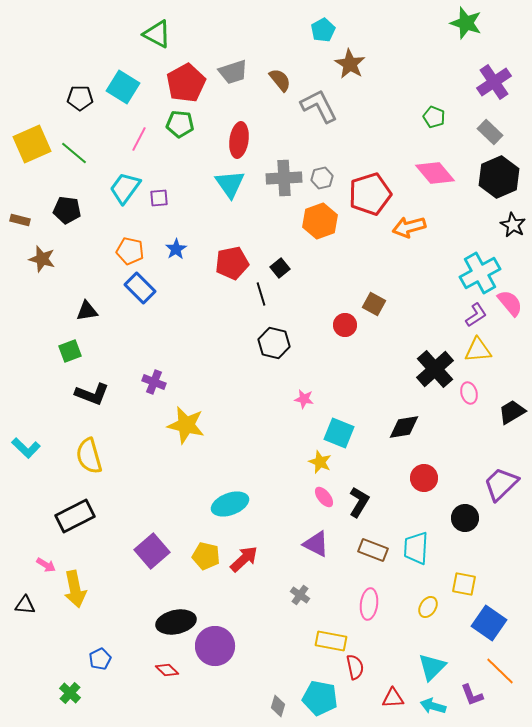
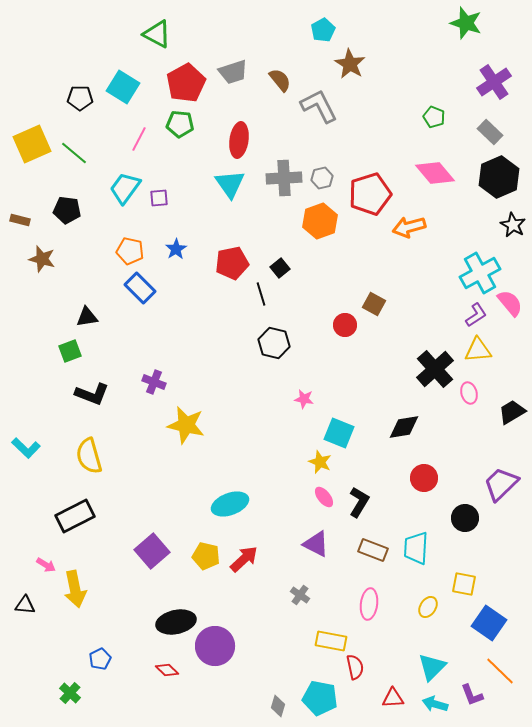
black triangle at (87, 311): moved 6 px down
cyan arrow at (433, 706): moved 2 px right, 2 px up
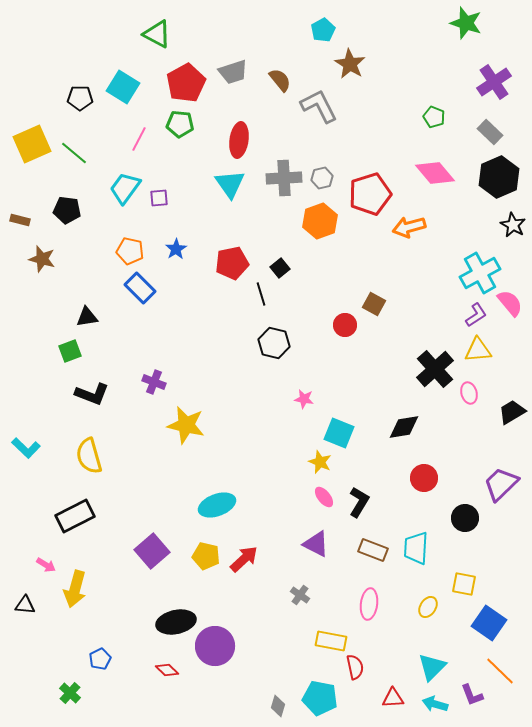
cyan ellipse at (230, 504): moved 13 px left, 1 px down
yellow arrow at (75, 589): rotated 27 degrees clockwise
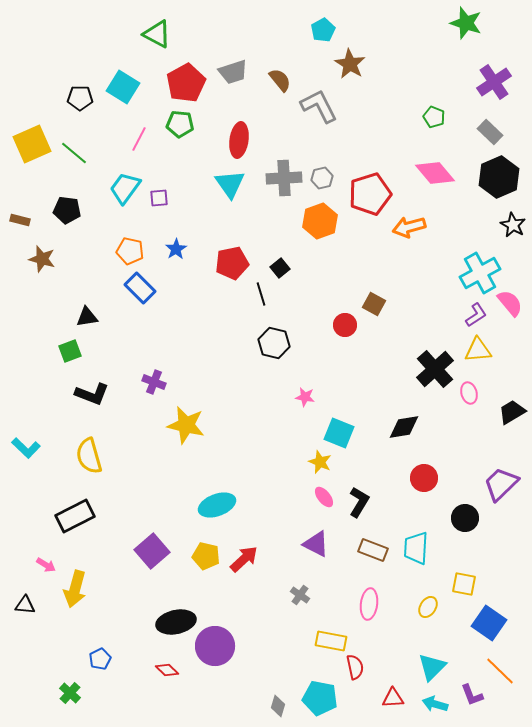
pink star at (304, 399): moved 1 px right, 2 px up
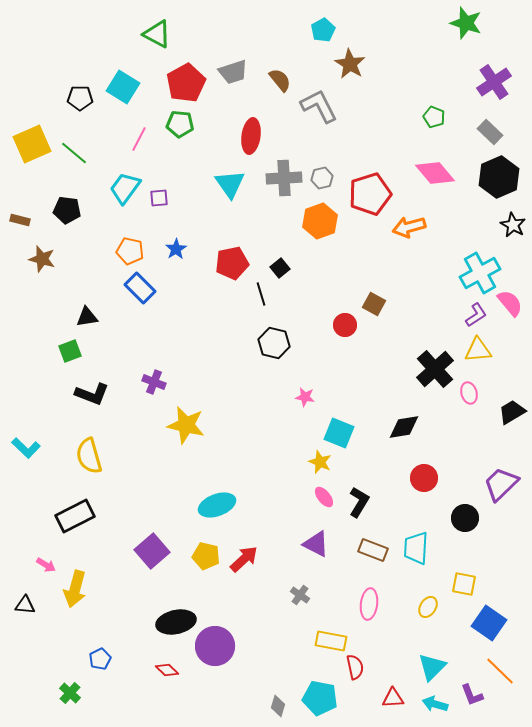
red ellipse at (239, 140): moved 12 px right, 4 px up
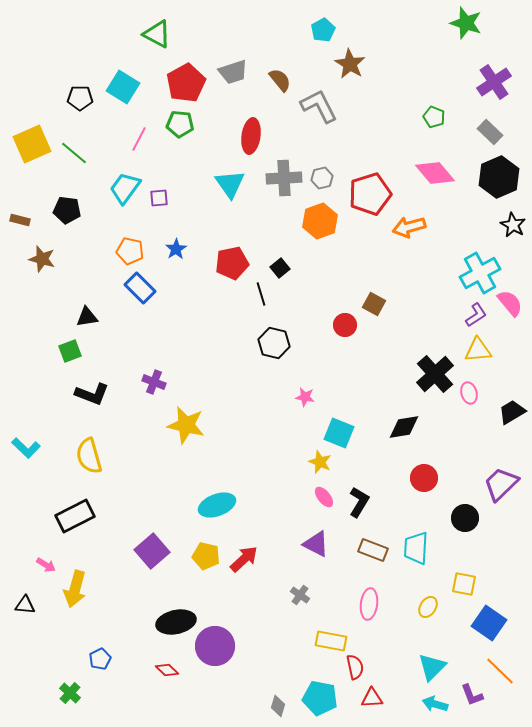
black cross at (435, 369): moved 5 px down
red triangle at (393, 698): moved 21 px left
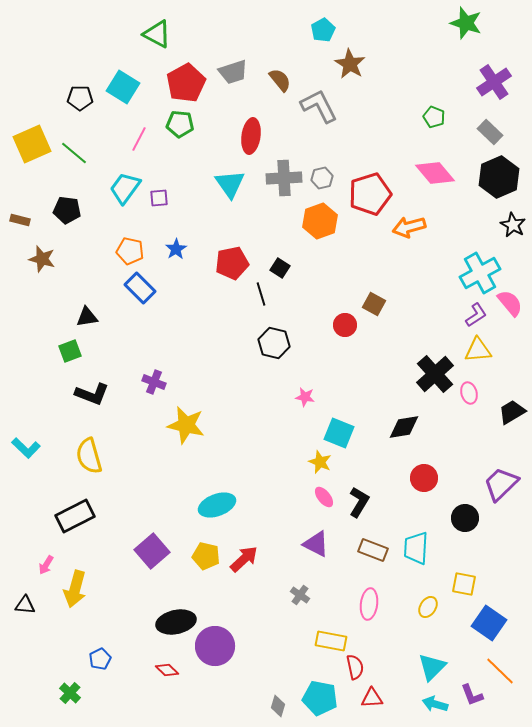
black square at (280, 268): rotated 18 degrees counterclockwise
pink arrow at (46, 565): rotated 90 degrees clockwise
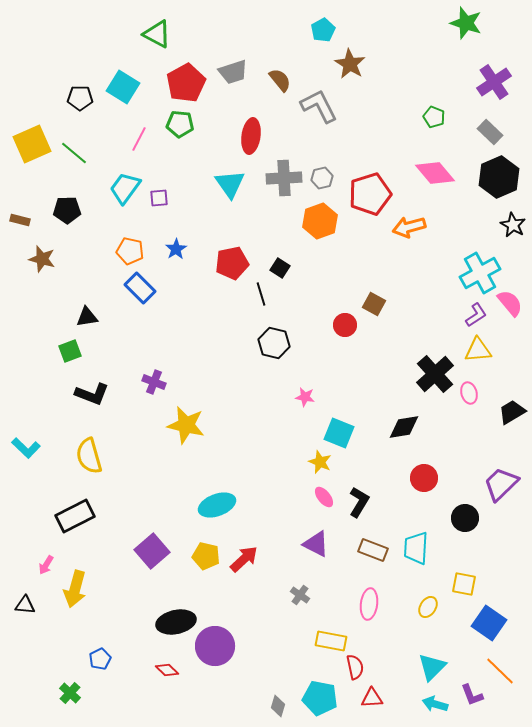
black pentagon at (67, 210): rotated 8 degrees counterclockwise
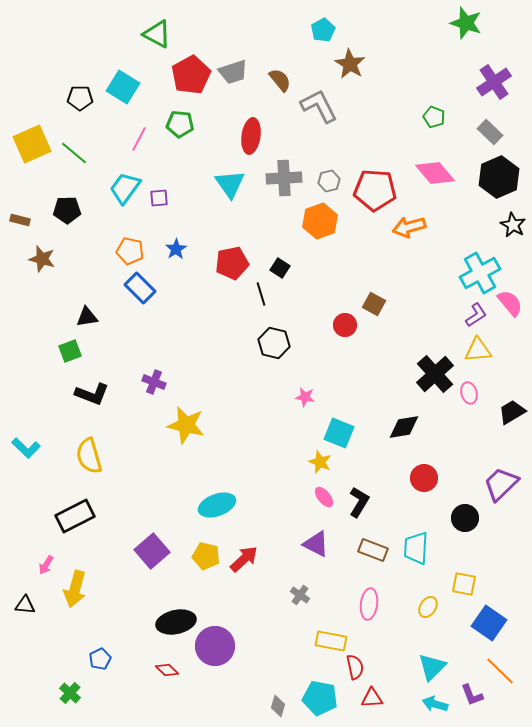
red pentagon at (186, 83): moved 5 px right, 8 px up
gray hexagon at (322, 178): moved 7 px right, 3 px down
red pentagon at (370, 194): moved 5 px right, 4 px up; rotated 21 degrees clockwise
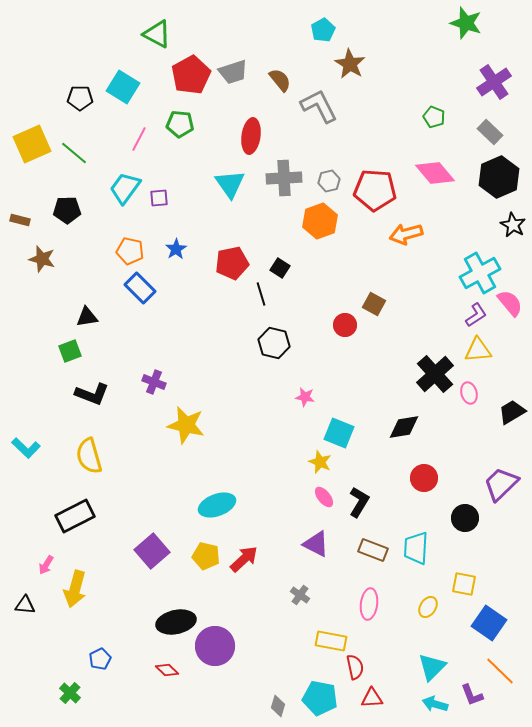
orange arrow at (409, 227): moved 3 px left, 7 px down
